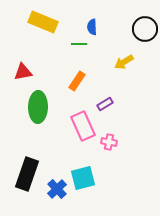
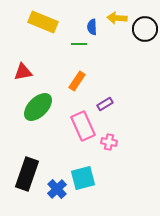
yellow arrow: moved 7 px left, 44 px up; rotated 36 degrees clockwise
green ellipse: rotated 44 degrees clockwise
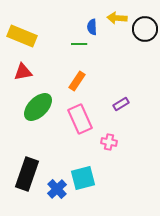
yellow rectangle: moved 21 px left, 14 px down
purple rectangle: moved 16 px right
pink rectangle: moved 3 px left, 7 px up
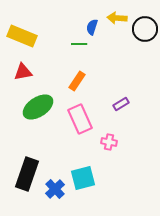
blue semicircle: rotated 21 degrees clockwise
green ellipse: rotated 12 degrees clockwise
blue cross: moved 2 px left
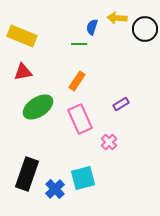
pink cross: rotated 35 degrees clockwise
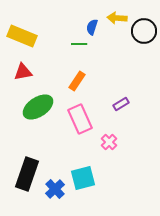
black circle: moved 1 px left, 2 px down
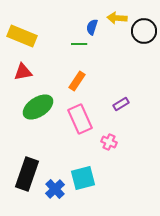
pink cross: rotated 21 degrees counterclockwise
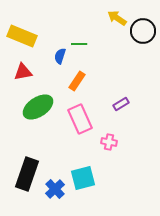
yellow arrow: rotated 30 degrees clockwise
blue semicircle: moved 32 px left, 29 px down
black circle: moved 1 px left
pink cross: rotated 14 degrees counterclockwise
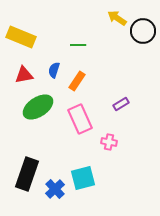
yellow rectangle: moved 1 px left, 1 px down
green line: moved 1 px left, 1 px down
blue semicircle: moved 6 px left, 14 px down
red triangle: moved 1 px right, 3 px down
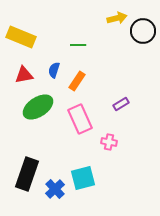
yellow arrow: rotated 132 degrees clockwise
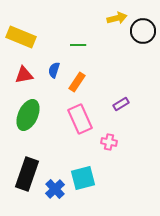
orange rectangle: moved 1 px down
green ellipse: moved 10 px left, 8 px down; rotated 32 degrees counterclockwise
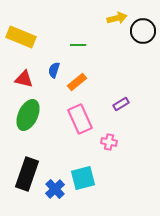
red triangle: moved 4 px down; rotated 24 degrees clockwise
orange rectangle: rotated 18 degrees clockwise
